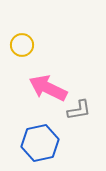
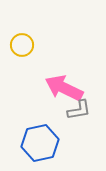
pink arrow: moved 16 px right
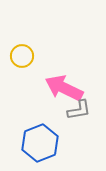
yellow circle: moved 11 px down
blue hexagon: rotated 9 degrees counterclockwise
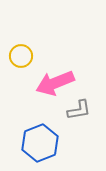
yellow circle: moved 1 px left
pink arrow: moved 9 px left, 5 px up; rotated 48 degrees counterclockwise
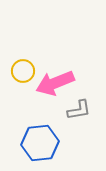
yellow circle: moved 2 px right, 15 px down
blue hexagon: rotated 15 degrees clockwise
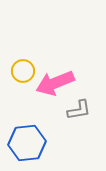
blue hexagon: moved 13 px left
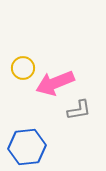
yellow circle: moved 3 px up
blue hexagon: moved 4 px down
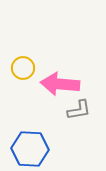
pink arrow: moved 5 px right, 1 px down; rotated 27 degrees clockwise
blue hexagon: moved 3 px right, 2 px down; rotated 9 degrees clockwise
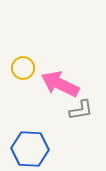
pink arrow: rotated 21 degrees clockwise
gray L-shape: moved 2 px right
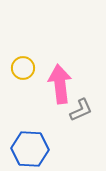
pink arrow: rotated 57 degrees clockwise
gray L-shape: rotated 15 degrees counterclockwise
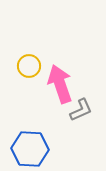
yellow circle: moved 6 px right, 2 px up
pink arrow: rotated 12 degrees counterclockwise
